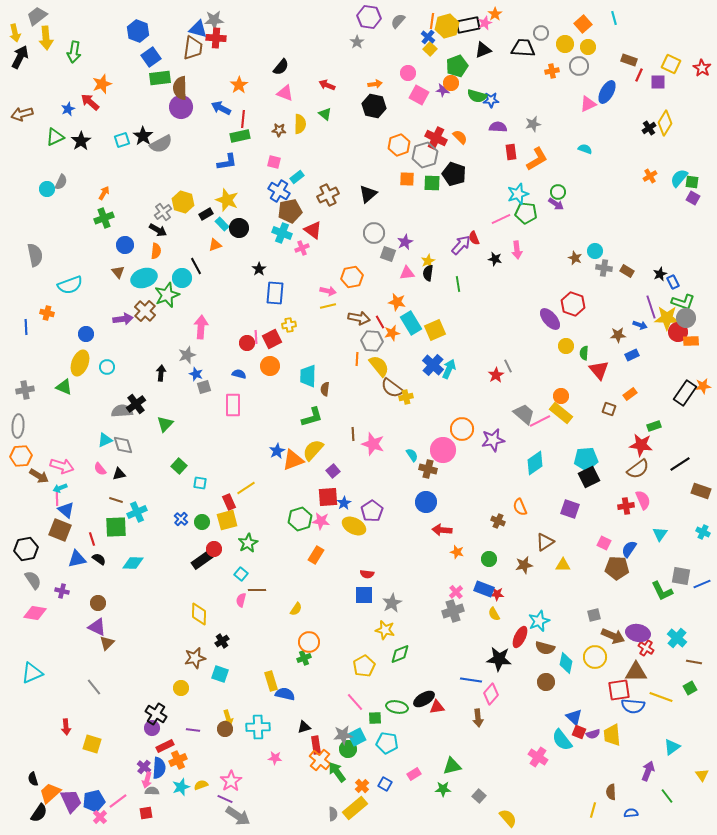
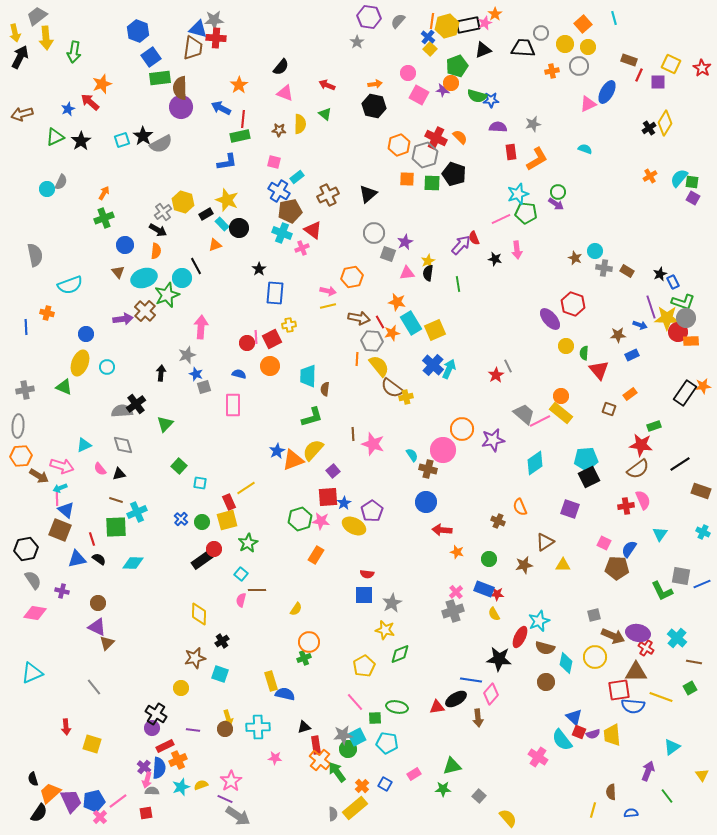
cyan triangle at (105, 440): moved 21 px left, 5 px down
black ellipse at (424, 699): moved 32 px right
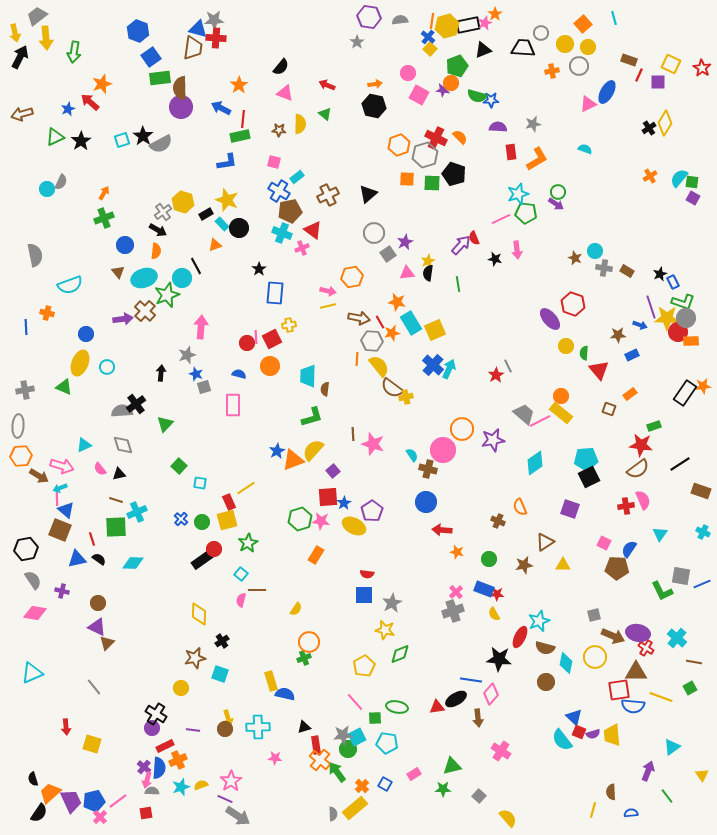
gray semicircle at (398, 21): moved 2 px right, 1 px up; rotated 42 degrees clockwise
gray square at (388, 254): rotated 35 degrees clockwise
pink cross at (538, 757): moved 37 px left, 6 px up
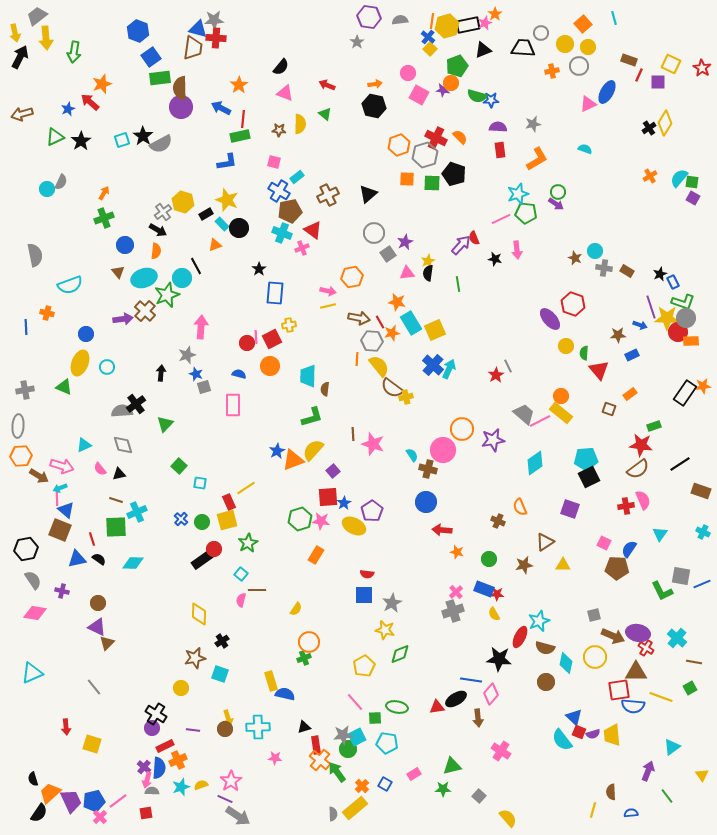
red rectangle at (511, 152): moved 11 px left, 2 px up
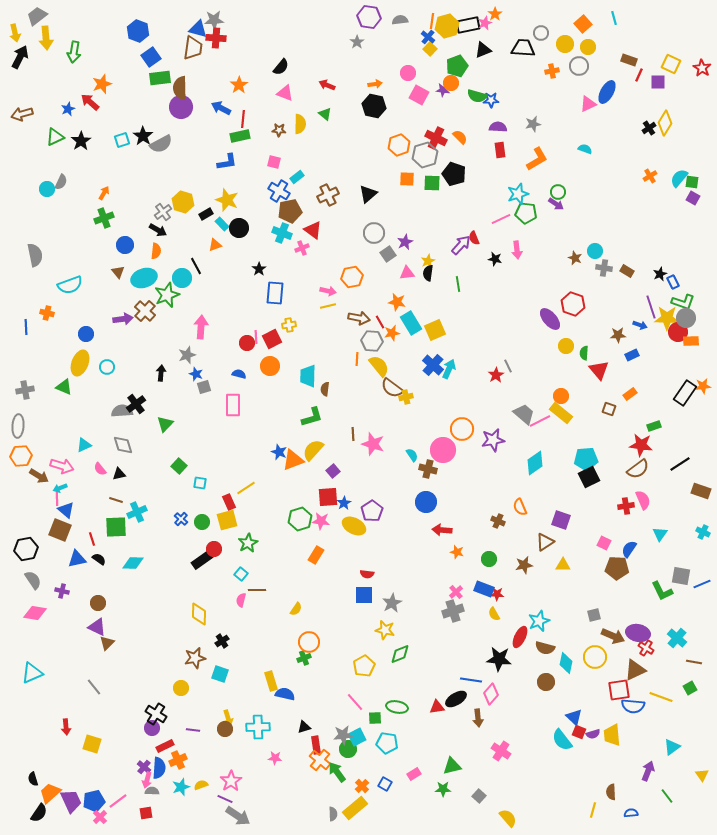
blue star at (277, 451): moved 2 px right, 1 px down; rotated 21 degrees counterclockwise
purple square at (570, 509): moved 9 px left, 11 px down
brown triangle at (636, 672): moved 1 px left, 2 px up; rotated 25 degrees counterclockwise
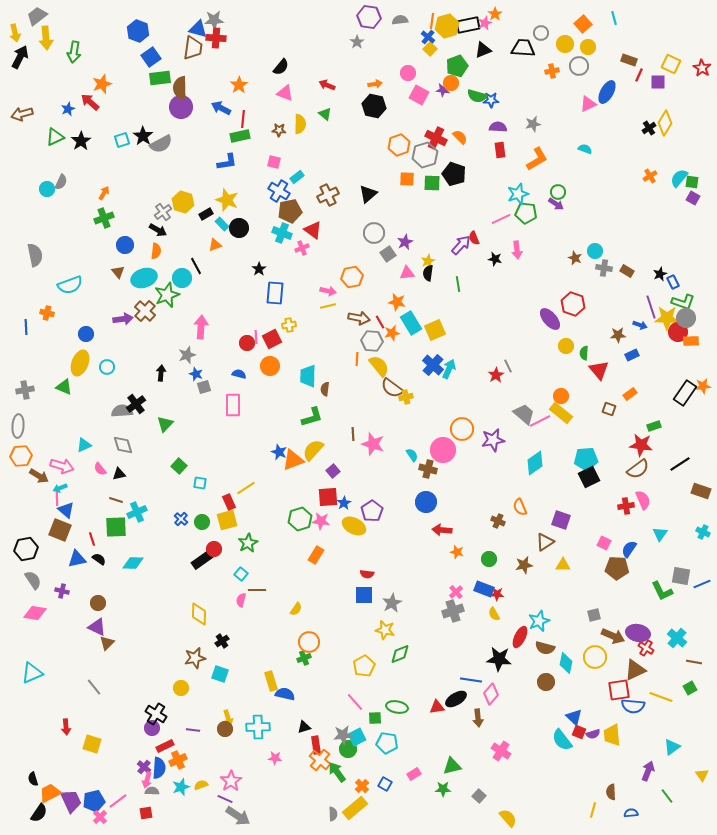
orange trapezoid at (50, 793): rotated 15 degrees clockwise
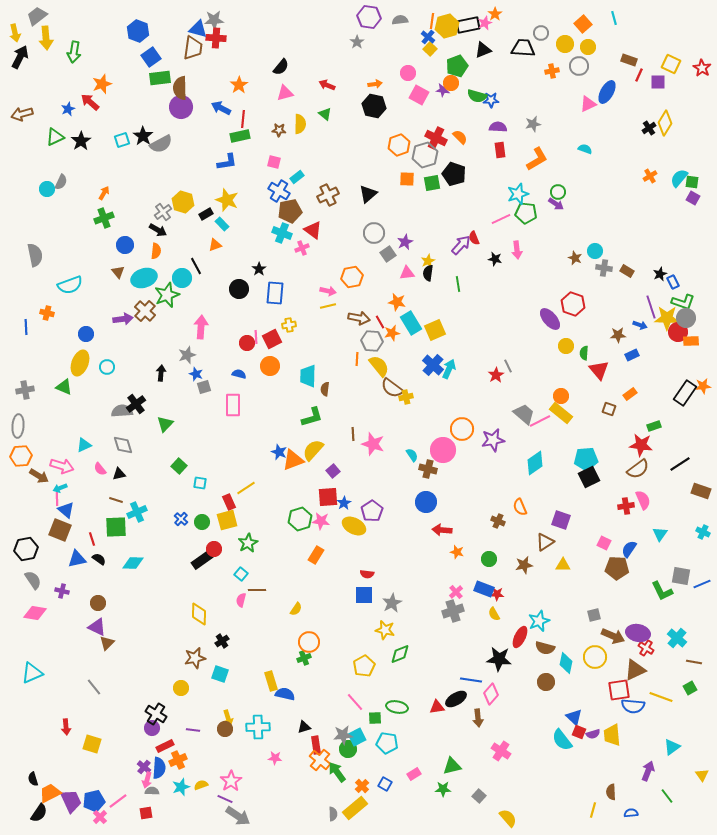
pink triangle at (285, 93): rotated 36 degrees counterclockwise
green square at (432, 183): rotated 12 degrees counterclockwise
black circle at (239, 228): moved 61 px down
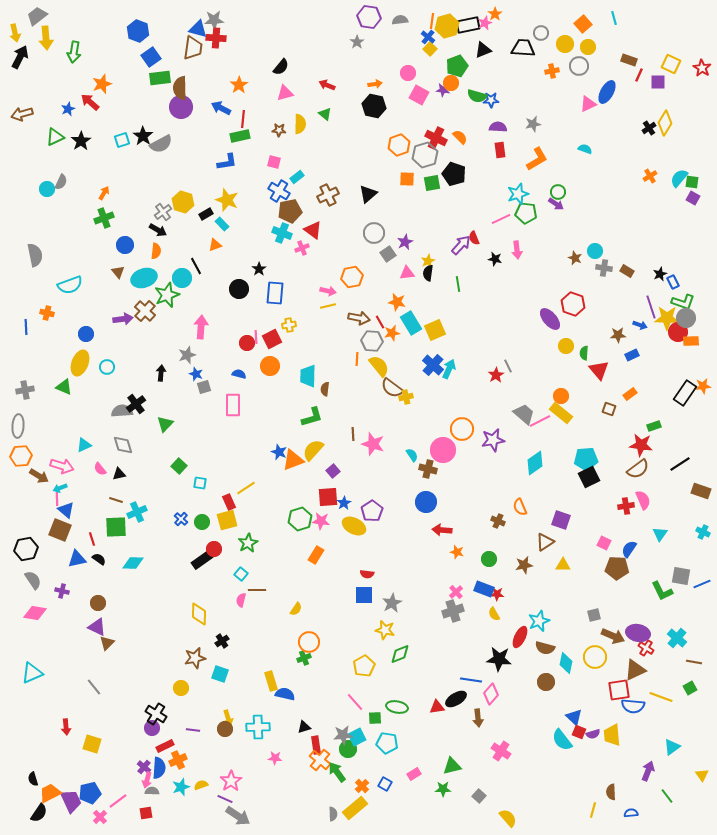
blue pentagon at (94, 801): moved 4 px left, 8 px up
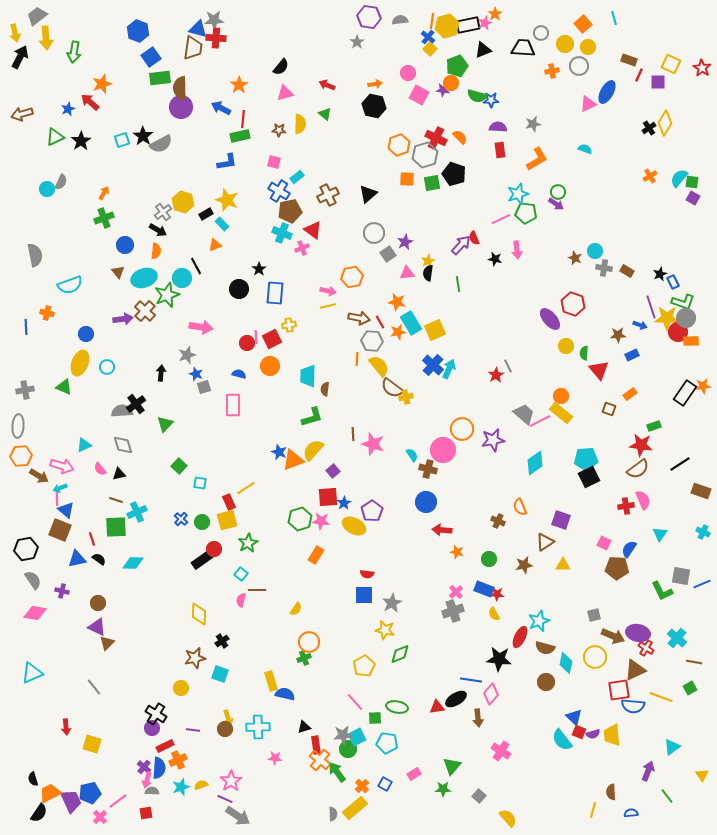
pink arrow at (201, 327): rotated 95 degrees clockwise
orange star at (392, 333): moved 6 px right, 1 px up
green triangle at (452, 766): rotated 36 degrees counterclockwise
